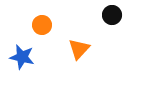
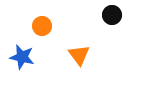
orange circle: moved 1 px down
orange triangle: moved 6 px down; rotated 20 degrees counterclockwise
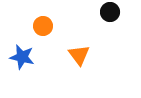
black circle: moved 2 px left, 3 px up
orange circle: moved 1 px right
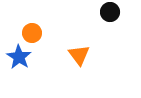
orange circle: moved 11 px left, 7 px down
blue star: moved 3 px left; rotated 20 degrees clockwise
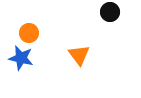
orange circle: moved 3 px left
blue star: moved 2 px right, 1 px down; rotated 20 degrees counterclockwise
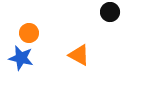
orange triangle: rotated 25 degrees counterclockwise
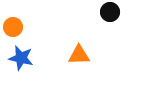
orange circle: moved 16 px left, 6 px up
orange triangle: rotated 30 degrees counterclockwise
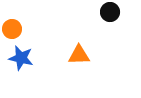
orange circle: moved 1 px left, 2 px down
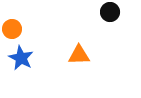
blue star: rotated 15 degrees clockwise
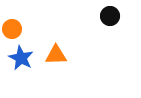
black circle: moved 4 px down
orange triangle: moved 23 px left
